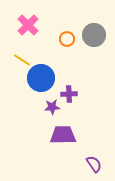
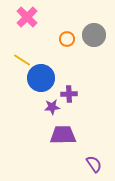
pink cross: moved 1 px left, 8 px up
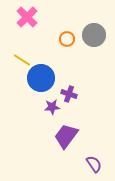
purple cross: rotated 21 degrees clockwise
purple trapezoid: moved 3 px right, 1 px down; rotated 52 degrees counterclockwise
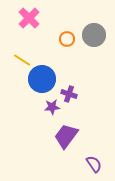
pink cross: moved 2 px right, 1 px down
blue circle: moved 1 px right, 1 px down
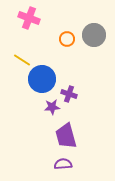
pink cross: rotated 25 degrees counterclockwise
purple trapezoid: rotated 52 degrees counterclockwise
purple semicircle: moved 31 px left; rotated 60 degrees counterclockwise
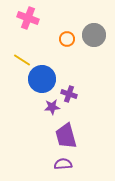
pink cross: moved 1 px left
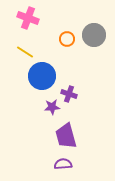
yellow line: moved 3 px right, 8 px up
blue circle: moved 3 px up
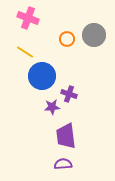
purple trapezoid: rotated 8 degrees clockwise
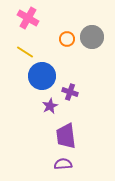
pink cross: rotated 10 degrees clockwise
gray circle: moved 2 px left, 2 px down
purple cross: moved 1 px right, 2 px up
purple star: moved 2 px left, 1 px up; rotated 21 degrees counterclockwise
